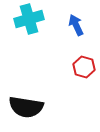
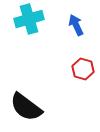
red hexagon: moved 1 px left, 2 px down
black semicircle: rotated 28 degrees clockwise
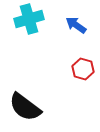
blue arrow: rotated 30 degrees counterclockwise
black semicircle: moved 1 px left
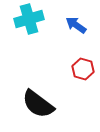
black semicircle: moved 13 px right, 3 px up
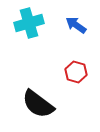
cyan cross: moved 4 px down
red hexagon: moved 7 px left, 3 px down
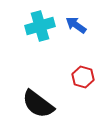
cyan cross: moved 11 px right, 3 px down
red hexagon: moved 7 px right, 5 px down
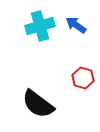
red hexagon: moved 1 px down
